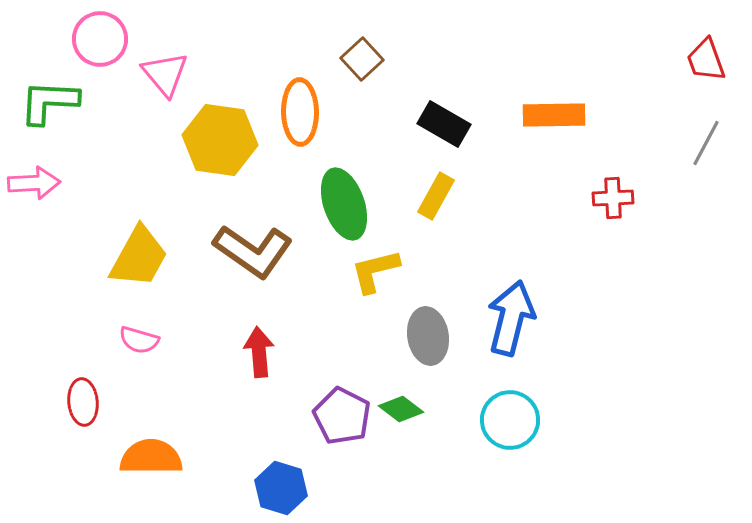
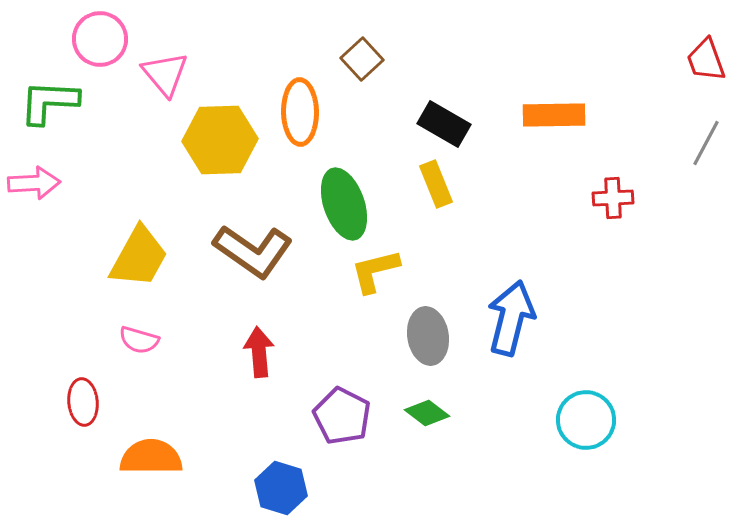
yellow hexagon: rotated 10 degrees counterclockwise
yellow rectangle: moved 12 px up; rotated 51 degrees counterclockwise
green diamond: moved 26 px right, 4 px down
cyan circle: moved 76 px right
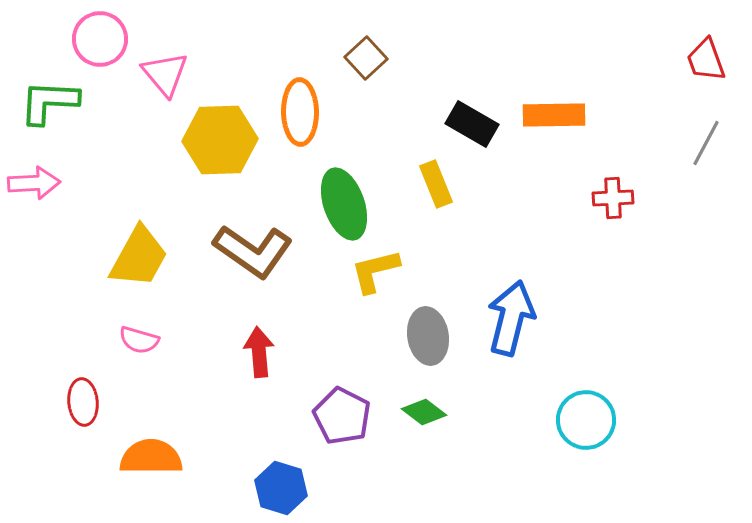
brown square: moved 4 px right, 1 px up
black rectangle: moved 28 px right
green diamond: moved 3 px left, 1 px up
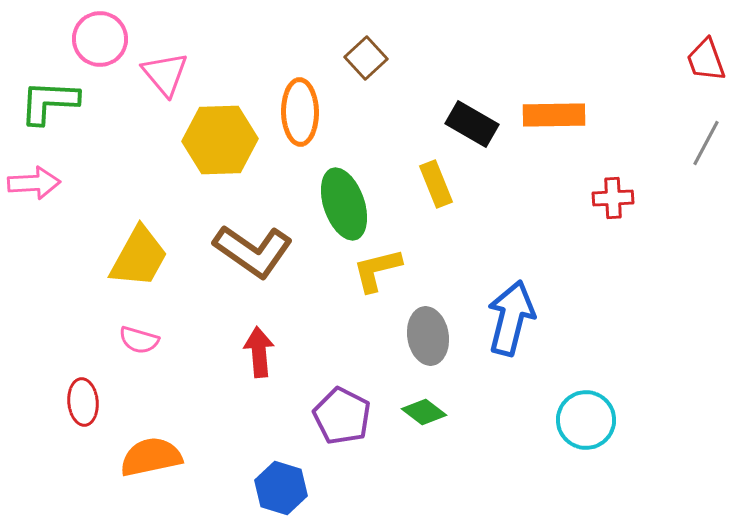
yellow L-shape: moved 2 px right, 1 px up
orange semicircle: rotated 12 degrees counterclockwise
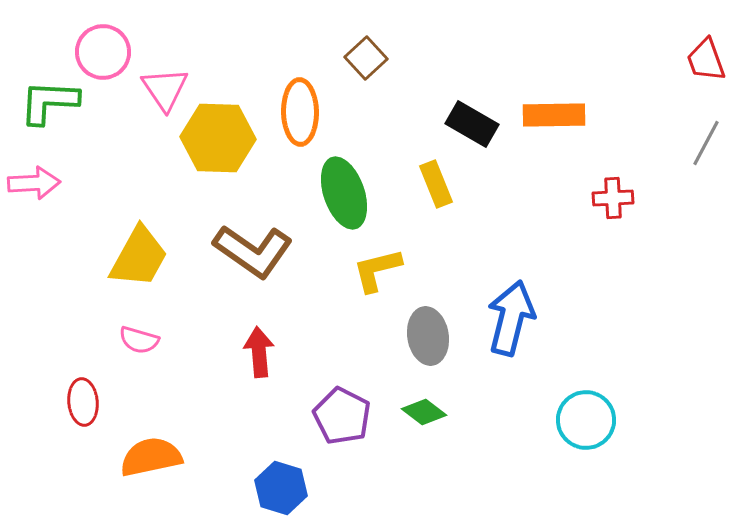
pink circle: moved 3 px right, 13 px down
pink triangle: moved 15 px down; rotated 6 degrees clockwise
yellow hexagon: moved 2 px left, 2 px up; rotated 4 degrees clockwise
green ellipse: moved 11 px up
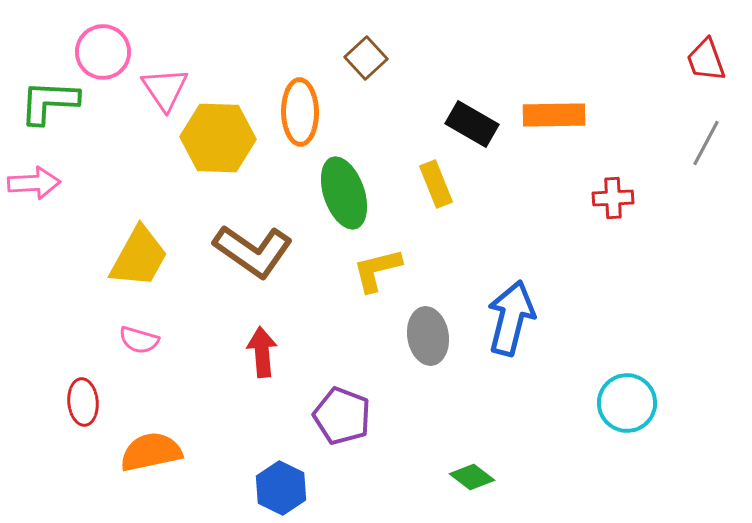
red arrow: moved 3 px right
green diamond: moved 48 px right, 65 px down
purple pentagon: rotated 6 degrees counterclockwise
cyan circle: moved 41 px right, 17 px up
orange semicircle: moved 5 px up
blue hexagon: rotated 9 degrees clockwise
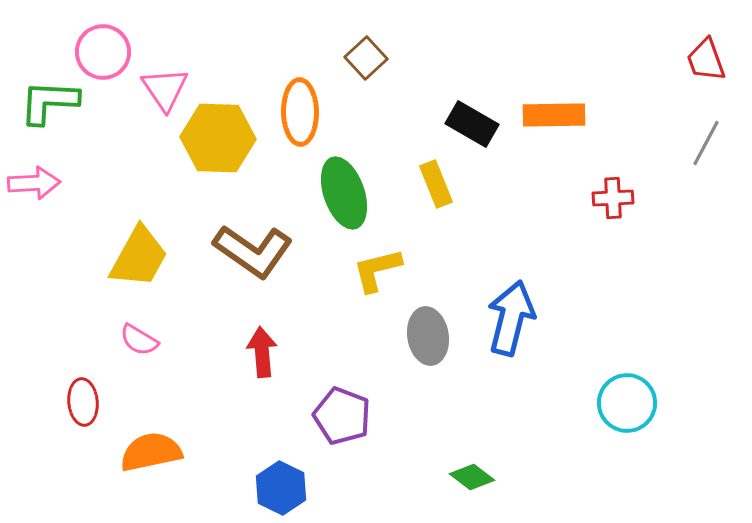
pink semicircle: rotated 15 degrees clockwise
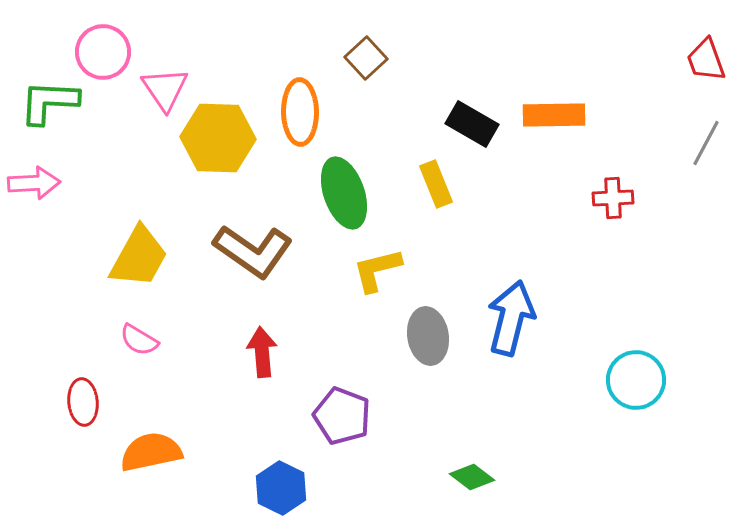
cyan circle: moved 9 px right, 23 px up
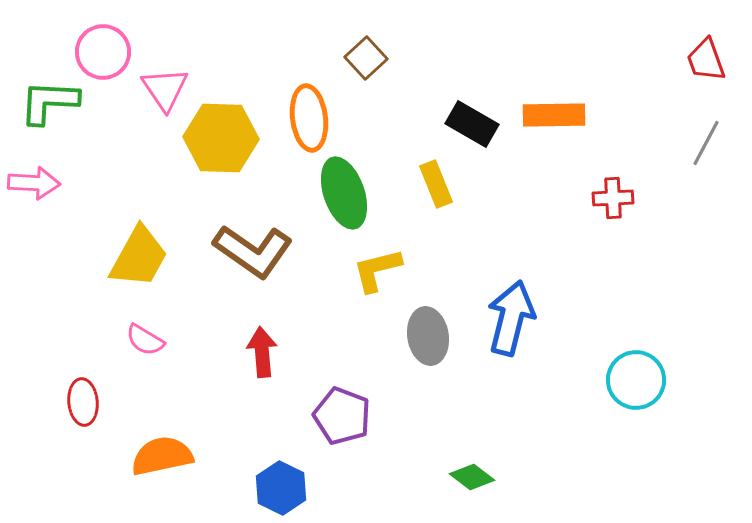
orange ellipse: moved 9 px right, 6 px down; rotated 6 degrees counterclockwise
yellow hexagon: moved 3 px right
pink arrow: rotated 6 degrees clockwise
pink semicircle: moved 6 px right
orange semicircle: moved 11 px right, 4 px down
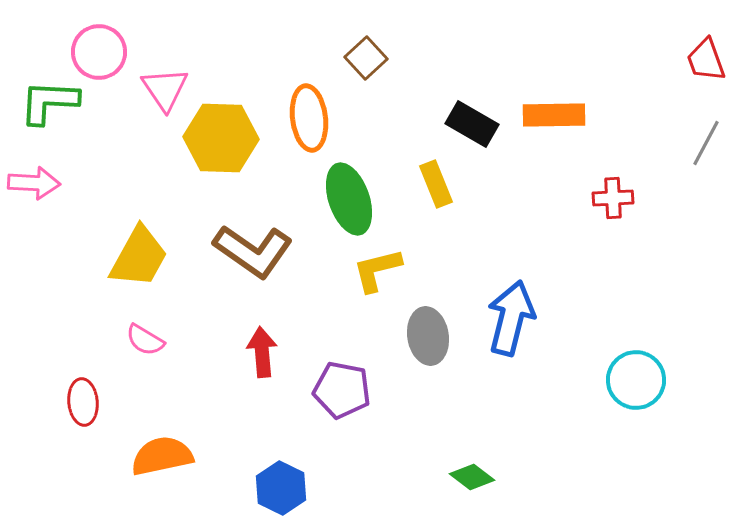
pink circle: moved 4 px left
green ellipse: moved 5 px right, 6 px down
purple pentagon: moved 26 px up; rotated 10 degrees counterclockwise
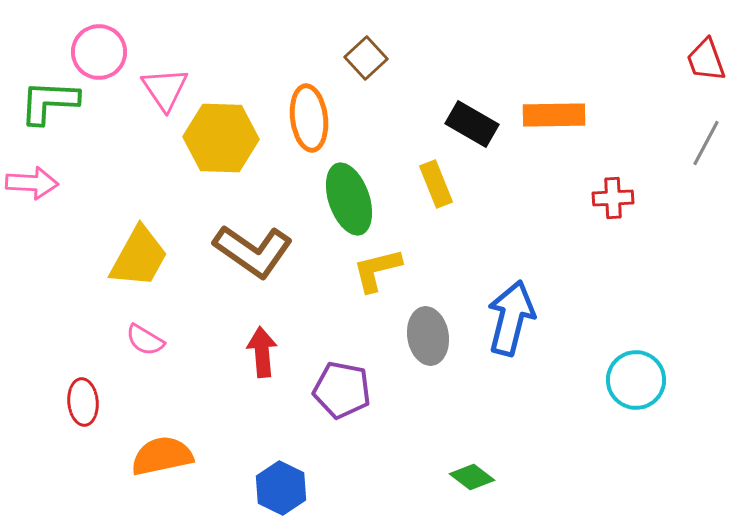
pink arrow: moved 2 px left
